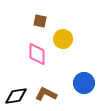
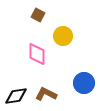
brown square: moved 2 px left, 6 px up; rotated 16 degrees clockwise
yellow circle: moved 3 px up
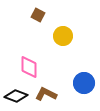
pink diamond: moved 8 px left, 13 px down
black diamond: rotated 30 degrees clockwise
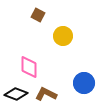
black diamond: moved 2 px up
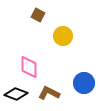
brown L-shape: moved 3 px right, 1 px up
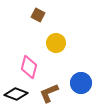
yellow circle: moved 7 px left, 7 px down
pink diamond: rotated 15 degrees clockwise
blue circle: moved 3 px left
brown L-shape: rotated 50 degrees counterclockwise
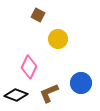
yellow circle: moved 2 px right, 4 px up
pink diamond: rotated 10 degrees clockwise
black diamond: moved 1 px down
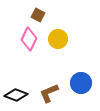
pink diamond: moved 28 px up
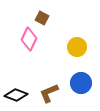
brown square: moved 4 px right, 3 px down
yellow circle: moved 19 px right, 8 px down
